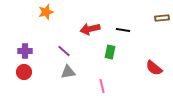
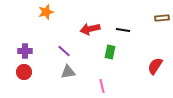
red semicircle: moved 1 px right, 2 px up; rotated 84 degrees clockwise
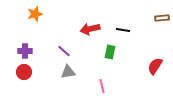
orange star: moved 11 px left, 2 px down
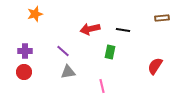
purple line: moved 1 px left
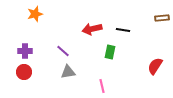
red arrow: moved 2 px right
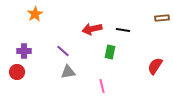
orange star: rotated 14 degrees counterclockwise
purple cross: moved 1 px left
red circle: moved 7 px left
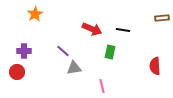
red arrow: rotated 144 degrees counterclockwise
red semicircle: rotated 36 degrees counterclockwise
gray triangle: moved 6 px right, 4 px up
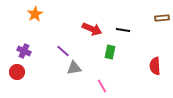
purple cross: rotated 24 degrees clockwise
pink line: rotated 16 degrees counterclockwise
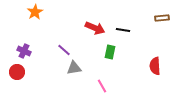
orange star: moved 2 px up
red arrow: moved 3 px right, 1 px up
purple line: moved 1 px right, 1 px up
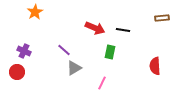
gray triangle: rotated 21 degrees counterclockwise
pink line: moved 3 px up; rotated 56 degrees clockwise
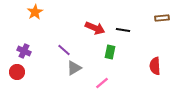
pink line: rotated 24 degrees clockwise
